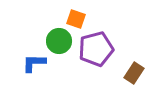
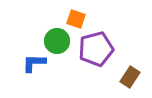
green circle: moved 2 px left
brown rectangle: moved 4 px left, 4 px down
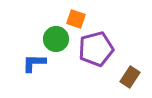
green circle: moved 1 px left, 2 px up
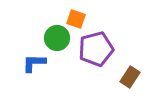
green circle: moved 1 px right, 1 px up
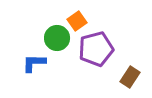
orange square: moved 1 px right, 2 px down; rotated 36 degrees clockwise
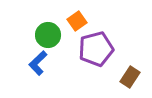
green circle: moved 9 px left, 3 px up
blue L-shape: moved 4 px right; rotated 45 degrees counterclockwise
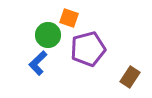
orange square: moved 8 px left, 3 px up; rotated 36 degrees counterclockwise
purple pentagon: moved 8 px left
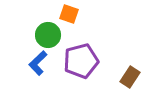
orange square: moved 4 px up
purple pentagon: moved 7 px left, 12 px down
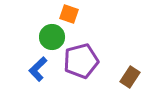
green circle: moved 4 px right, 2 px down
blue L-shape: moved 6 px down
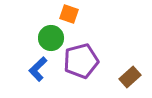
green circle: moved 1 px left, 1 px down
brown rectangle: rotated 15 degrees clockwise
